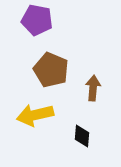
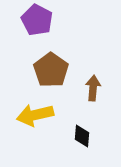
purple pentagon: rotated 16 degrees clockwise
brown pentagon: rotated 12 degrees clockwise
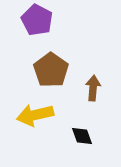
black diamond: rotated 25 degrees counterclockwise
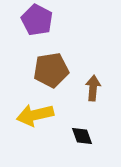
brown pentagon: rotated 28 degrees clockwise
